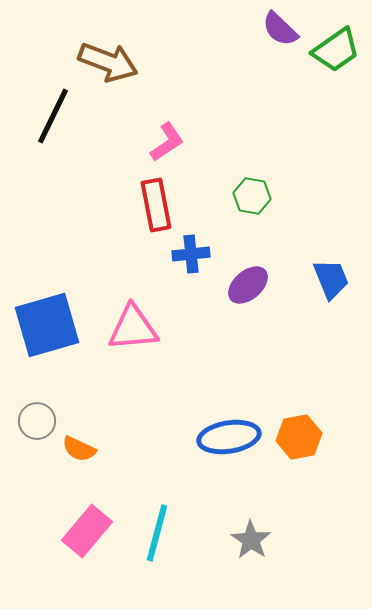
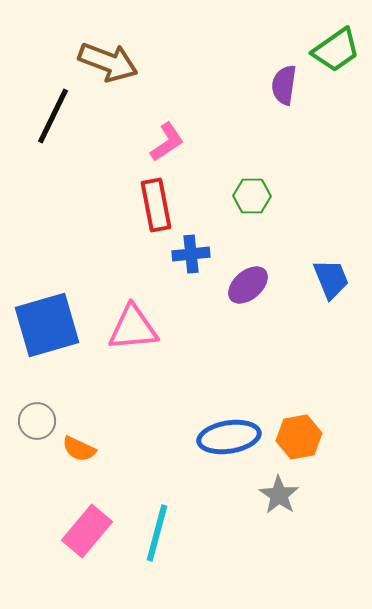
purple semicircle: moved 4 px right, 56 px down; rotated 54 degrees clockwise
green hexagon: rotated 9 degrees counterclockwise
gray star: moved 28 px right, 45 px up
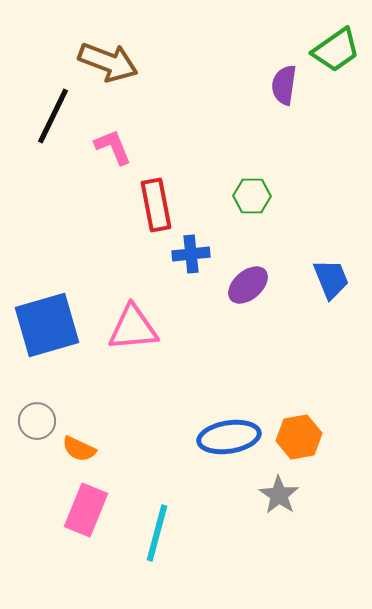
pink L-shape: moved 54 px left, 5 px down; rotated 78 degrees counterclockwise
pink rectangle: moved 1 px left, 21 px up; rotated 18 degrees counterclockwise
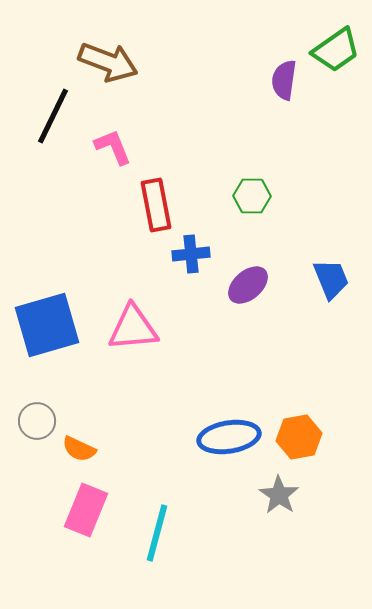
purple semicircle: moved 5 px up
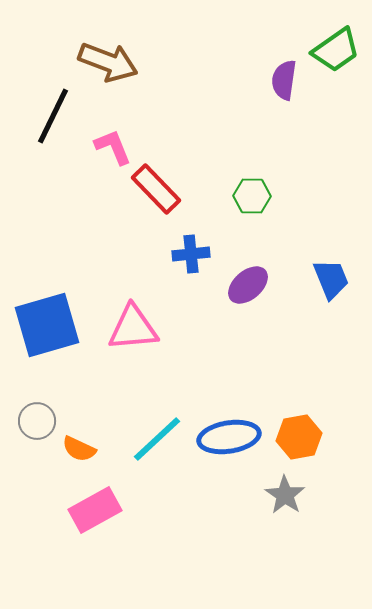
red rectangle: moved 16 px up; rotated 33 degrees counterclockwise
gray star: moved 6 px right
pink rectangle: moved 9 px right; rotated 39 degrees clockwise
cyan line: moved 94 px up; rotated 32 degrees clockwise
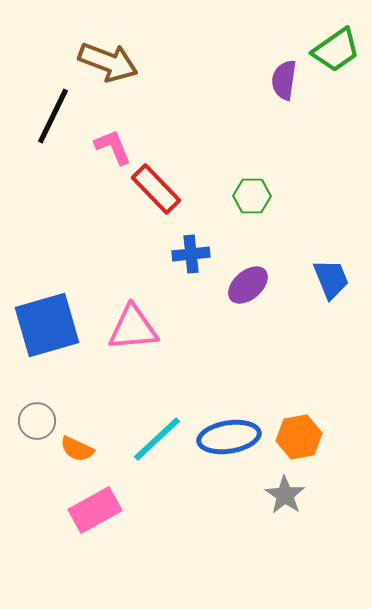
orange semicircle: moved 2 px left
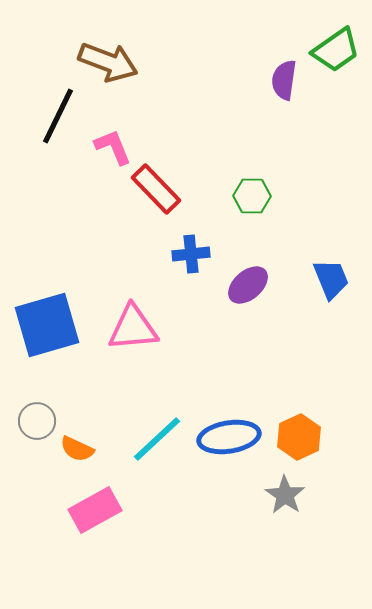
black line: moved 5 px right
orange hexagon: rotated 15 degrees counterclockwise
